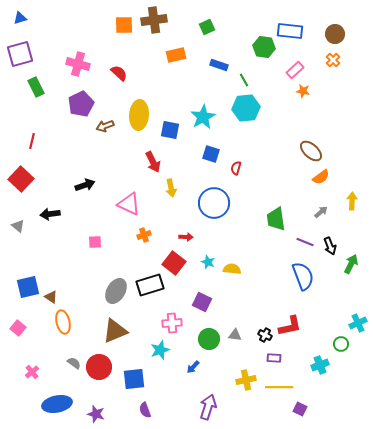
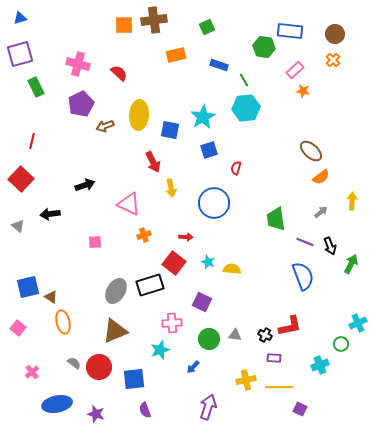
blue square at (211, 154): moved 2 px left, 4 px up; rotated 36 degrees counterclockwise
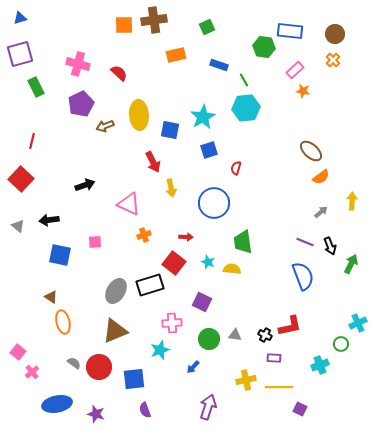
yellow ellipse at (139, 115): rotated 8 degrees counterclockwise
black arrow at (50, 214): moved 1 px left, 6 px down
green trapezoid at (276, 219): moved 33 px left, 23 px down
blue square at (28, 287): moved 32 px right, 32 px up; rotated 25 degrees clockwise
pink square at (18, 328): moved 24 px down
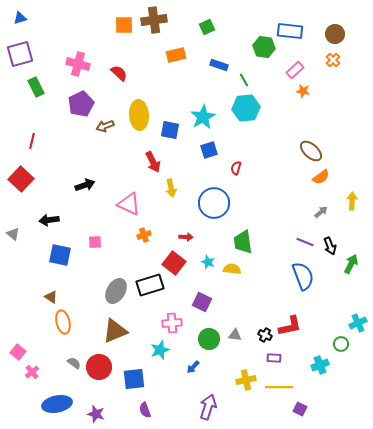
gray triangle at (18, 226): moved 5 px left, 8 px down
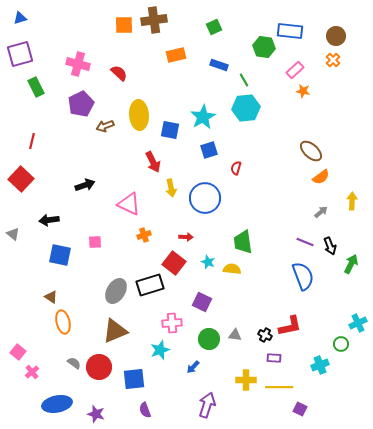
green square at (207, 27): moved 7 px right
brown circle at (335, 34): moved 1 px right, 2 px down
blue circle at (214, 203): moved 9 px left, 5 px up
yellow cross at (246, 380): rotated 12 degrees clockwise
purple arrow at (208, 407): moved 1 px left, 2 px up
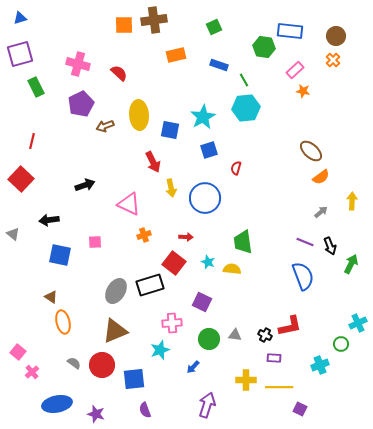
red circle at (99, 367): moved 3 px right, 2 px up
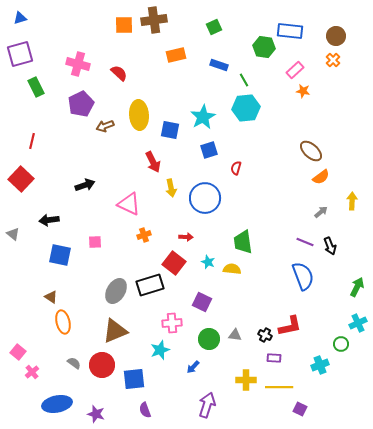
green arrow at (351, 264): moved 6 px right, 23 px down
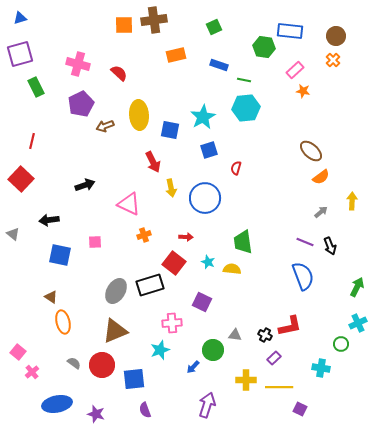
green line at (244, 80): rotated 48 degrees counterclockwise
green circle at (209, 339): moved 4 px right, 11 px down
purple rectangle at (274, 358): rotated 48 degrees counterclockwise
cyan cross at (320, 365): moved 1 px right, 3 px down; rotated 30 degrees clockwise
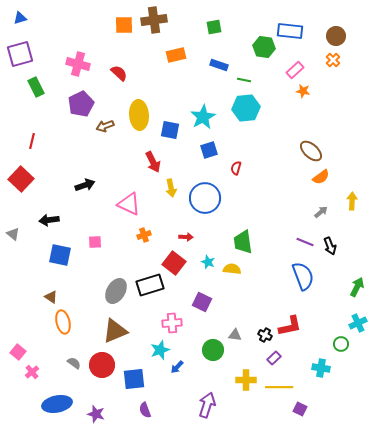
green square at (214, 27): rotated 14 degrees clockwise
blue arrow at (193, 367): moved 16 px left
